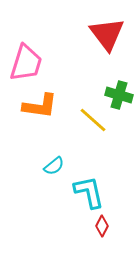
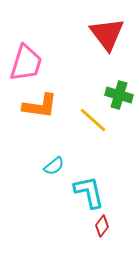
red diamond: rotated 10 degrees clockwise
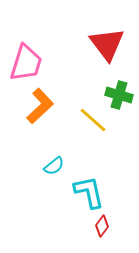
red triangle: moved 10 px down
orange L-shape: rotated 51 degrees counterclockwise
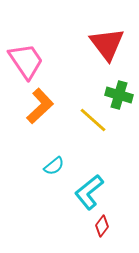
pink trapezoid: moved 2 px up; rotated 51 degrees counterclockwise
cyan L-shape: rotated 117 degrees counterclockwise
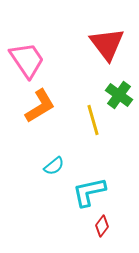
pink trapezoid: moved 1 px right, 1 px up
green cross: rotated 20 degrees clockwise
orange L-shape: rotated 12 degrees clockwise
yellow line: rotated 32 degrees clockwise
cyan L-shape: rotated 27 degrees clockwise
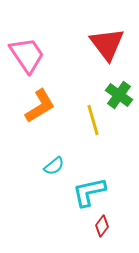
pink trapezoid: moved 5 px up
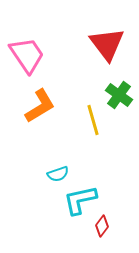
cyan semicircle: moved 4 px right, 8 px down; rotated 20 degrees clockwise
cyan L-shape: moved 9 px left, 8 px down
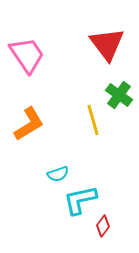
orange L-shape: moved 11 px left, 18 px down
red diamond: moved 1 px right
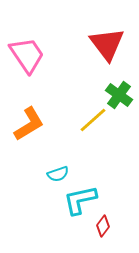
yellow line: rotated 64 degrees clockwise
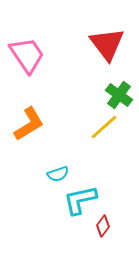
yellow line: moved 11 px right, 7 px down
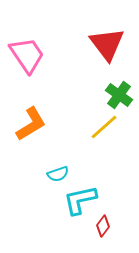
orange L-shape: moved 2 px right
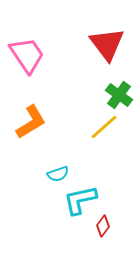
orange L-shape: moved 2 px up
